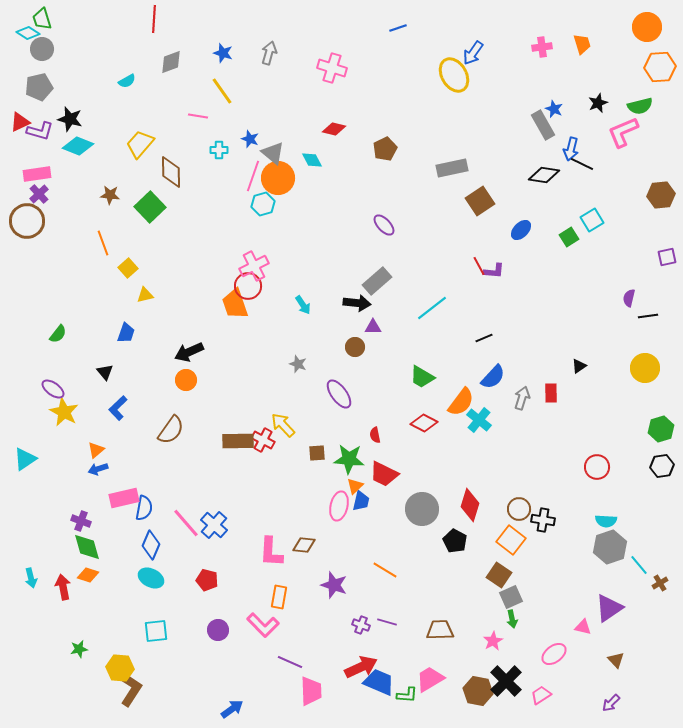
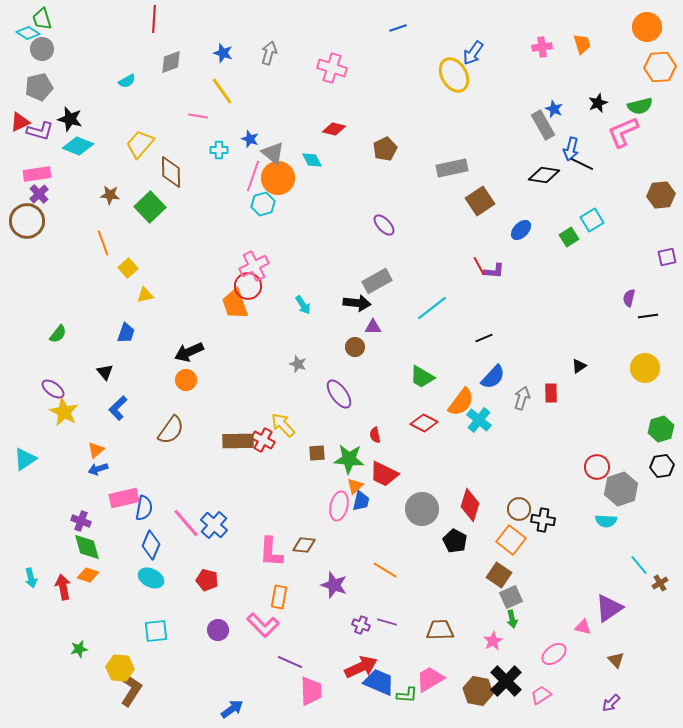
gray rectangle at (377, 281): rotated 12 degrees clockwise
gray hexagon at (610, 547): moved 11 px right, 58 px up
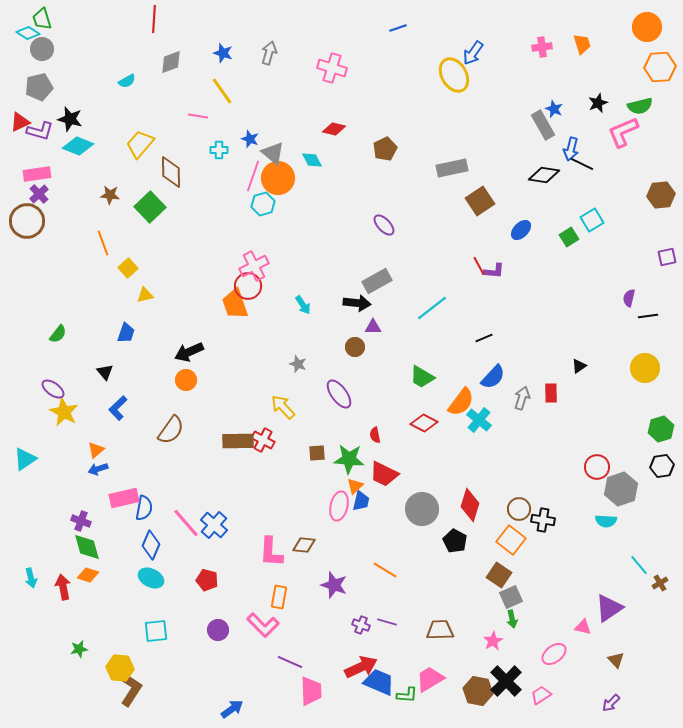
yellow arrow at (283, 425): moved 18 px up
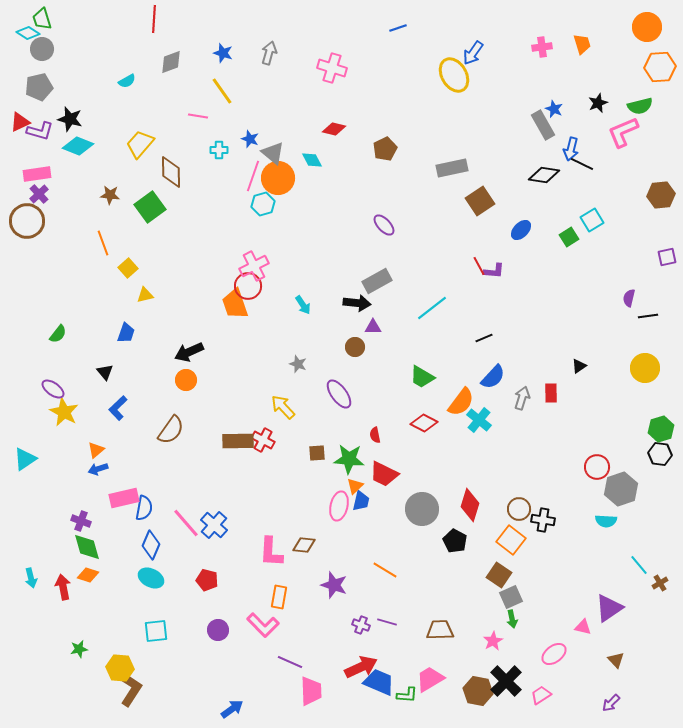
green square at (150, 207): rotated 8 degrees clockwise
black hexagon at (662, 466): moved 2 px left, 12 px up; rotated 15 degrees clockwise
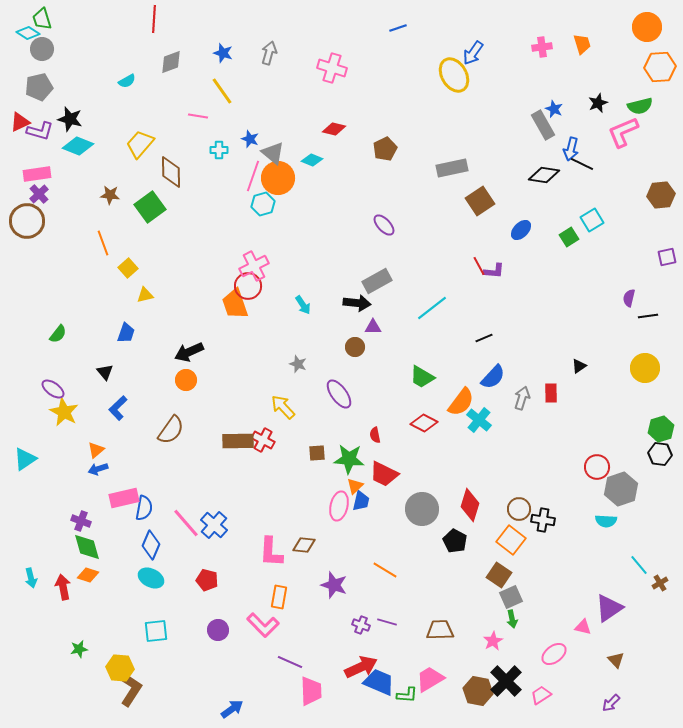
cyan diamond at (312, 160): rotated 40 degrees counterclockwise
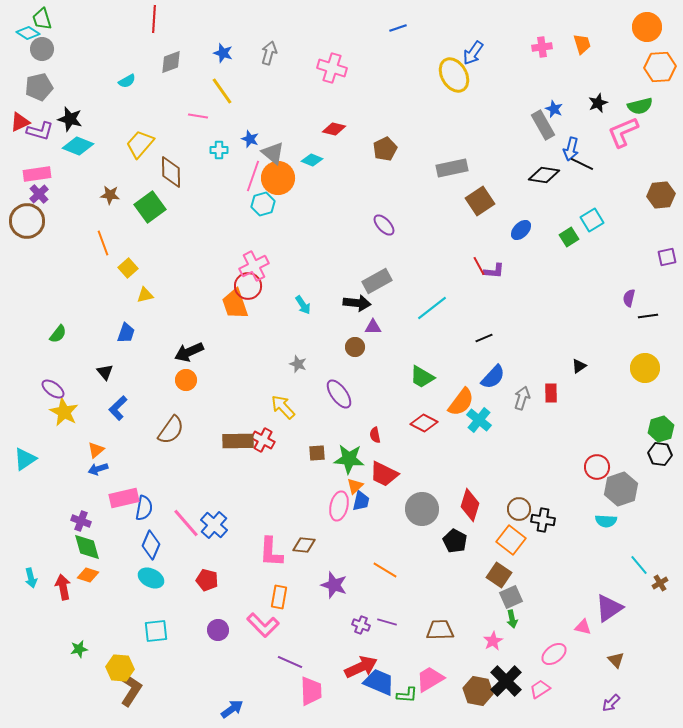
pink trapezoid at (541, 695): moved 1 px left, 6 px up
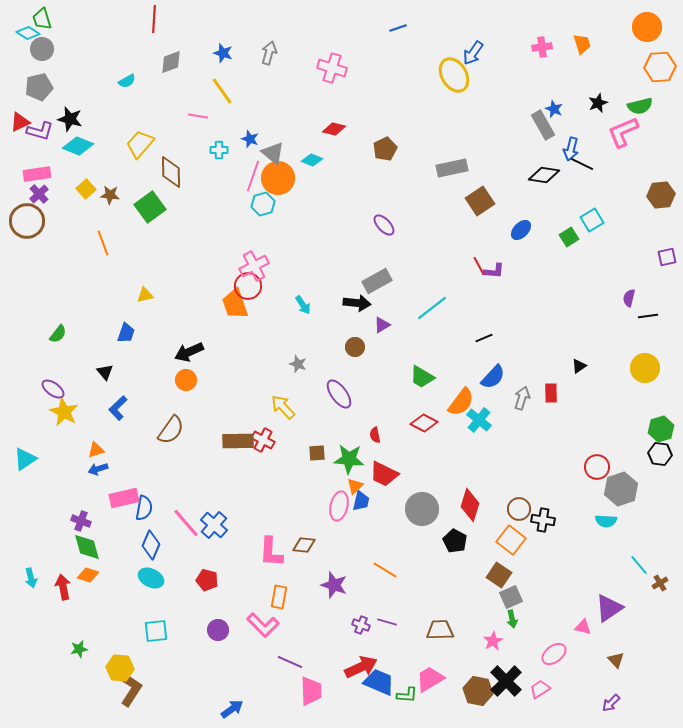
yellow square at (128, 268): moved 42 px left, 79 px up
purple triangle at (373, 327): moved 9 px right, 2 px up; rotated 30 degrees counterclockwise
orange triangle at (96, 450): rotated 24 degrees clockwise
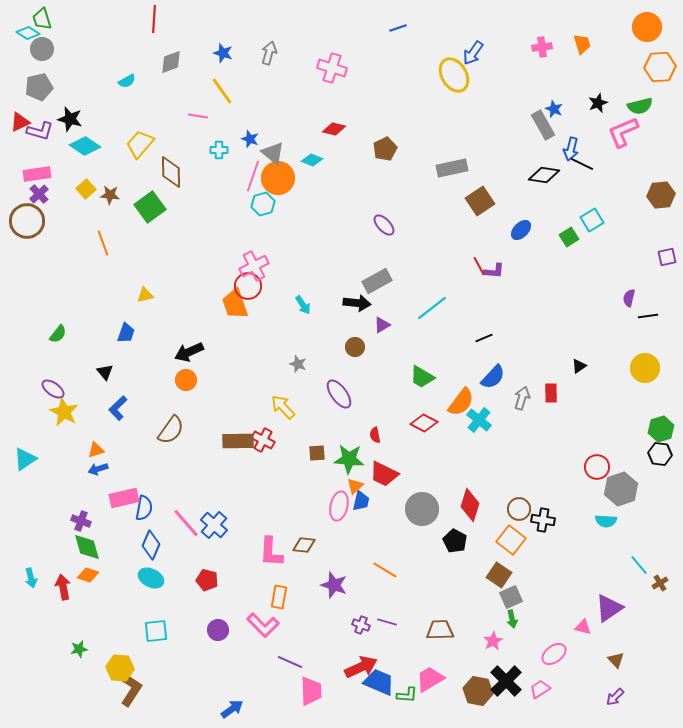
cyan diamond at (78, 146): moved 7 px right; rotated 12 degrees clockwise
purple arrow at (611, 703): moved 4 px right, 6 px up
